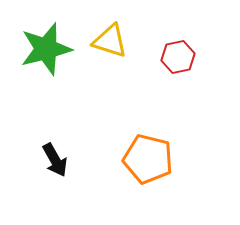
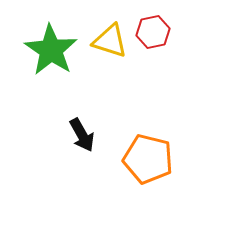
green star: moved 5 px right, 1 px down; rotated 24 degrees counterclockwise
red hexagon: moved 25 px left, 25 px up
black arrow: moved 27 px right, 25 px up
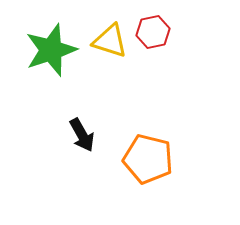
green star: rotated 20 degrees clockwise
